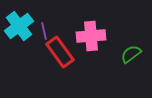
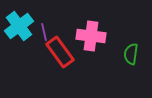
purple line: moved 1 px down
pink cross: rotated 12 degrees clockwise
green semicircle: rotated 45 degrees counterclockwise
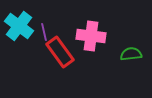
cyan cross: rotated 16 degrees counterclockwise
green semicircle: rotated 75 degrees clockwise
